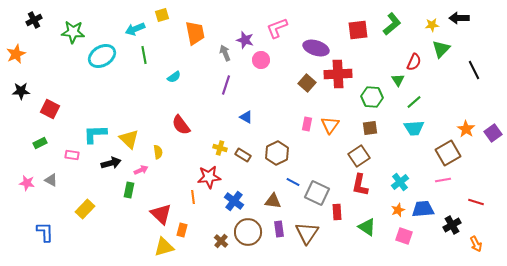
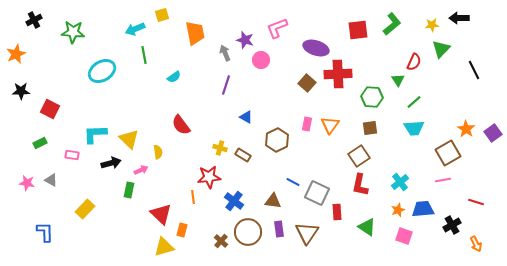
cyan ellipse at (102, 56): moved 15 px down
brown hexagon at (277, 153): moved 13 px up
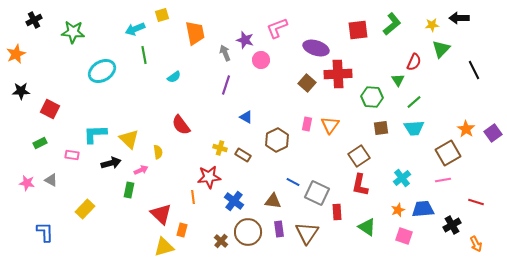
brown square at (370, 128): moved 11 px right
cyan cross at (400, 182): moved 2 px right, 4 px up
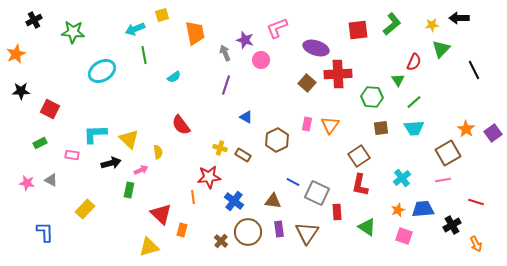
yellow triangle at (164, 247): moved 15 px left
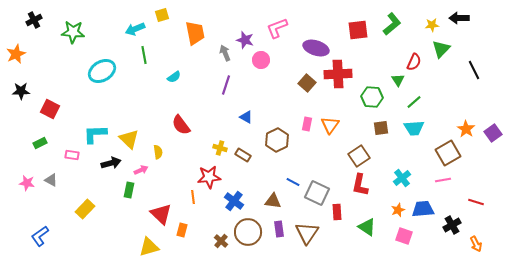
blue L-shape at (45, 232): moved 5 px left, 4 px down; rotated 125 degrees counterclockwise
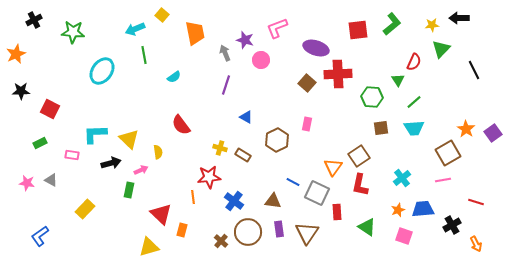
yellow square at (162, 15): rotated 32 degrees counterclockwise
cyan ellipse at (102, 71): rotated 24 degrees counterclockwise
orange triangle at (330, 125): moved 3 px right, 42 px down
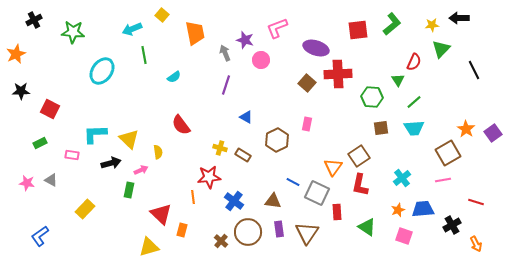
cyan arrow at (135, 29): moved 3 px left
